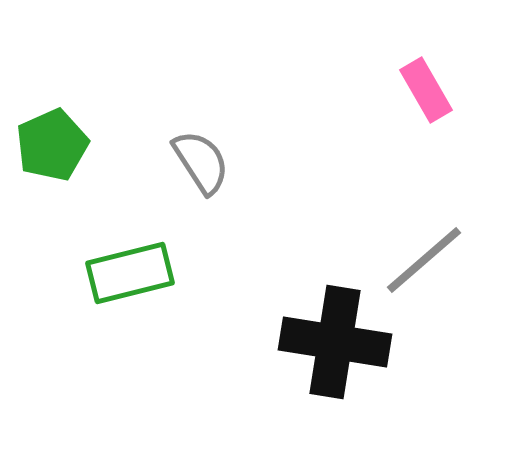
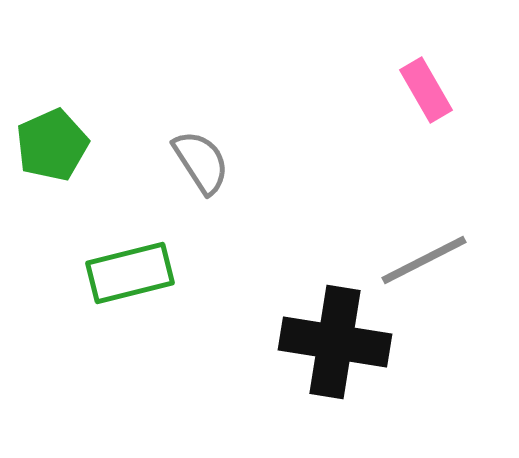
gray line: rotated 14 degrees clockwise
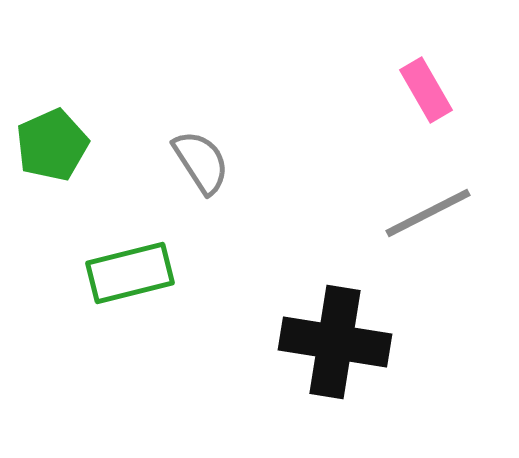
gray line: moved 4 px right, 47 px up
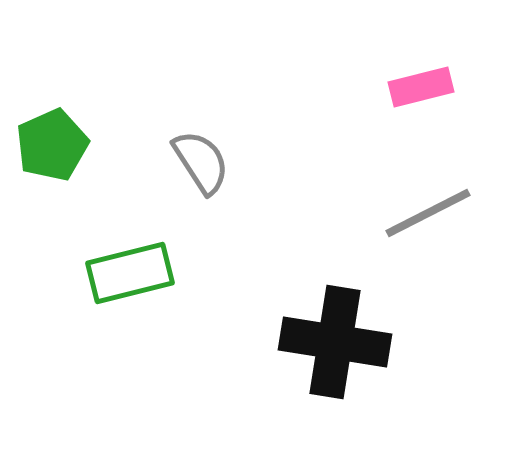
pink rectangle: moved 5 px left, 3 px up; rotated 74 degrees counterclockwise
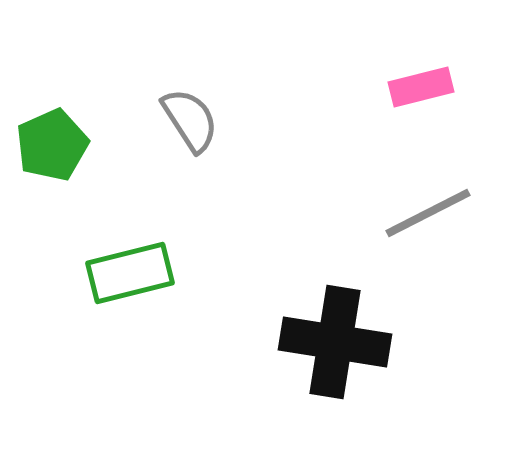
gray semicircle: moved 11 px left, 42 px up
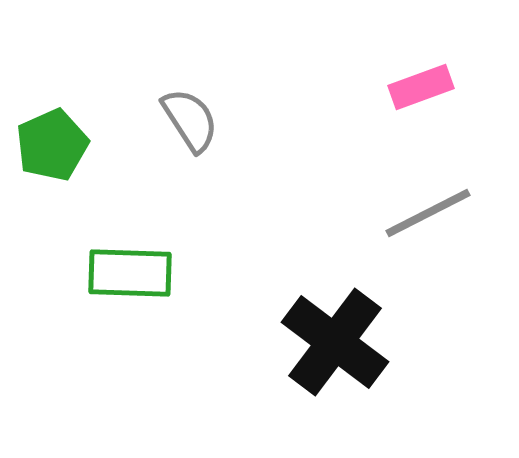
pink rectangle: rotated 6 degrees counterclockwise
green rectangle: rotated 16 degrees clockwise
black cross: rotated 28 degrees clockwise
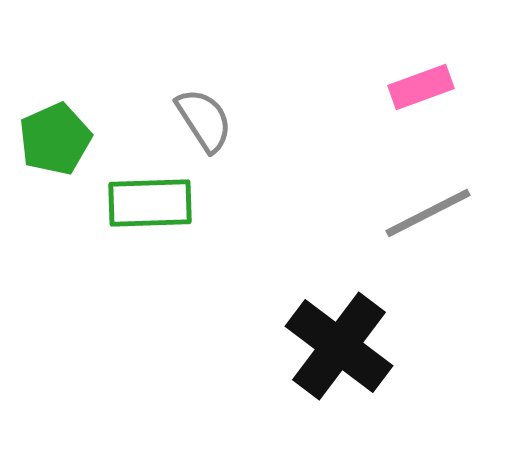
gray semicircle: moved 14 px right
green pentagon: moved 3 px right, 6 px up
green rectangle: moved 20 px right, 70 px up; rotated 4 degrees counterclockwise
black cross: moved 4 px right, 4 px down
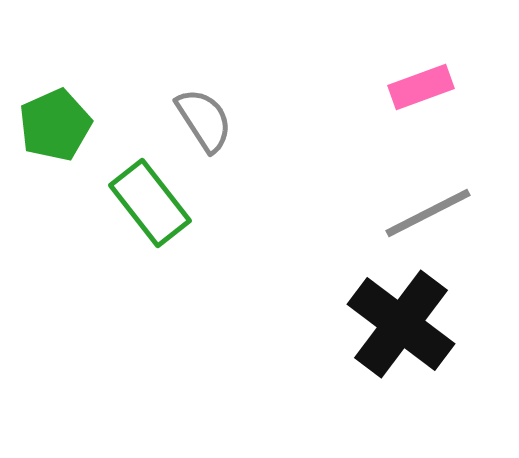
green pentagon: moved 14 px up
green rectangle: rotated 54 degrees clockwise
black cross: moved 62 px right, 22 px up
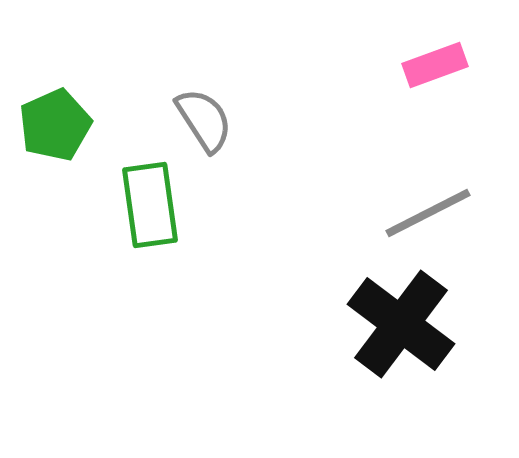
pink rectangle: moved 14 px right, 22 px up
green rectangle: moved 2 px down; rotated 30 degrees clockwise
